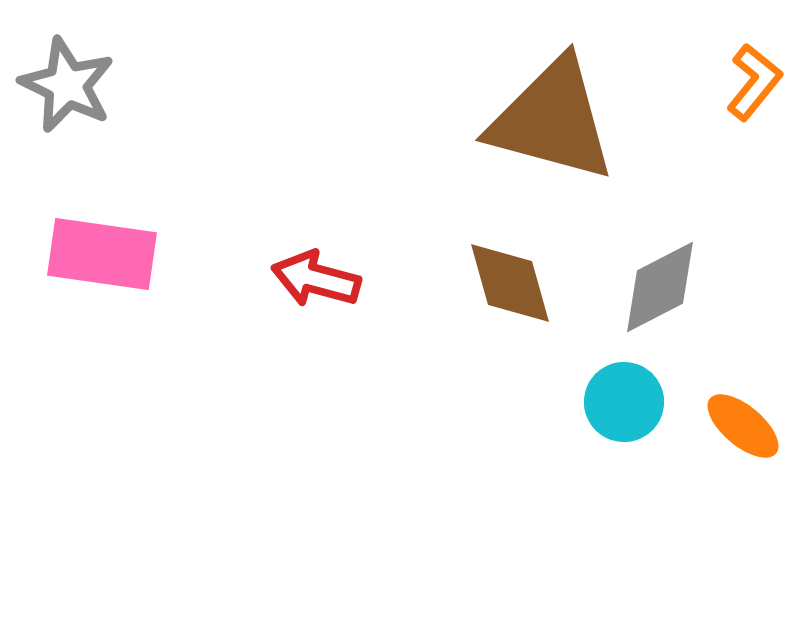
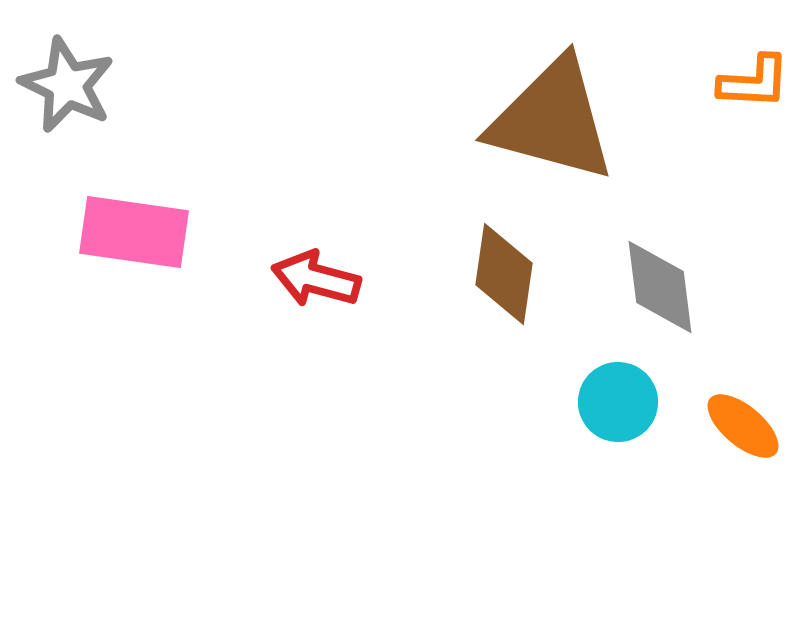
orange L-shape: rotated 54 degrees clockwise
pink rectangle: moved 32 px right, 22 px up
brown diamond: moved 6 px left, 9 px up; rotated 24 degrees clockwise
gray diamond: rotated 70 degrees counterclockwise
cyan circle: moved 6 px left
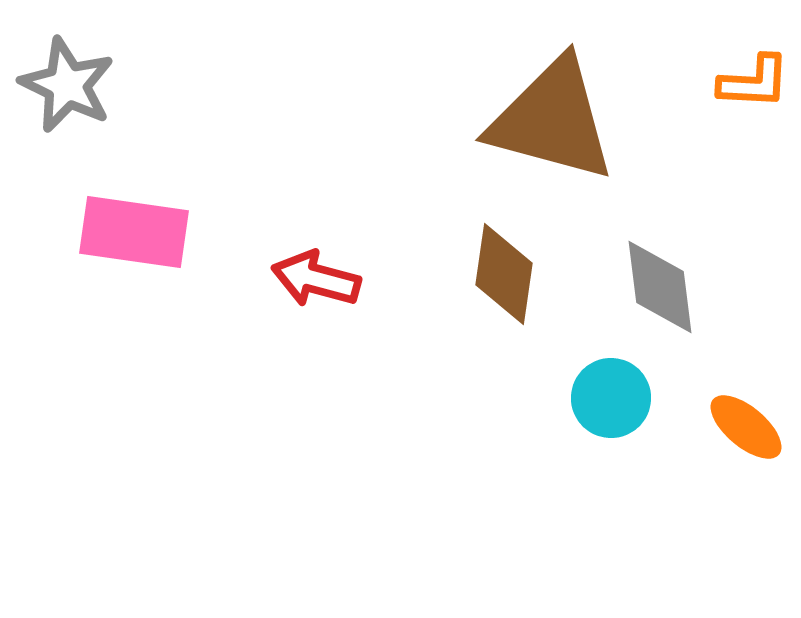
cyan circle: moved 7 px left, 4 px up
orange ellipse: moved 3 px right, 1 px down
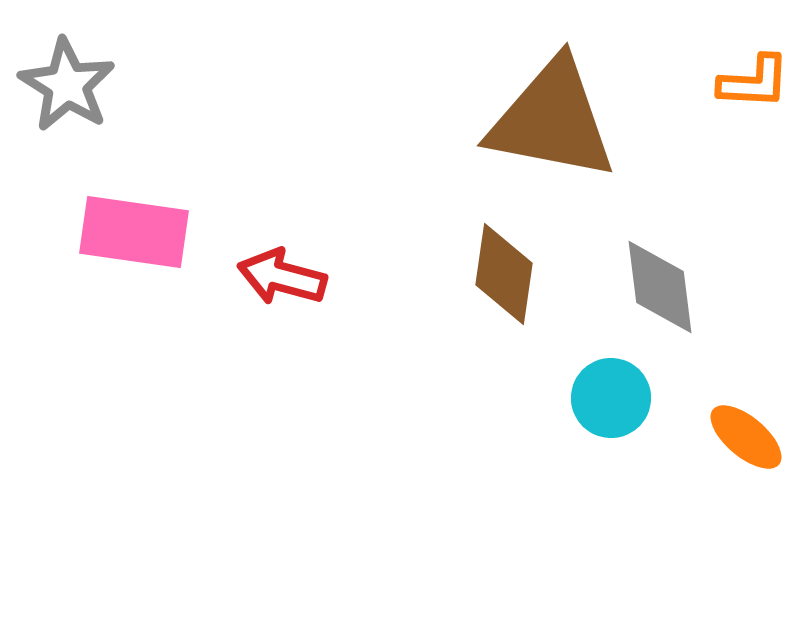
gray star: rotated 6 degrees clockwise
brown triangle: rotated 4 degrees counterclockwise
red arrow: moved 34 px left, 2 px up
orange ellipse: moved 10 px down
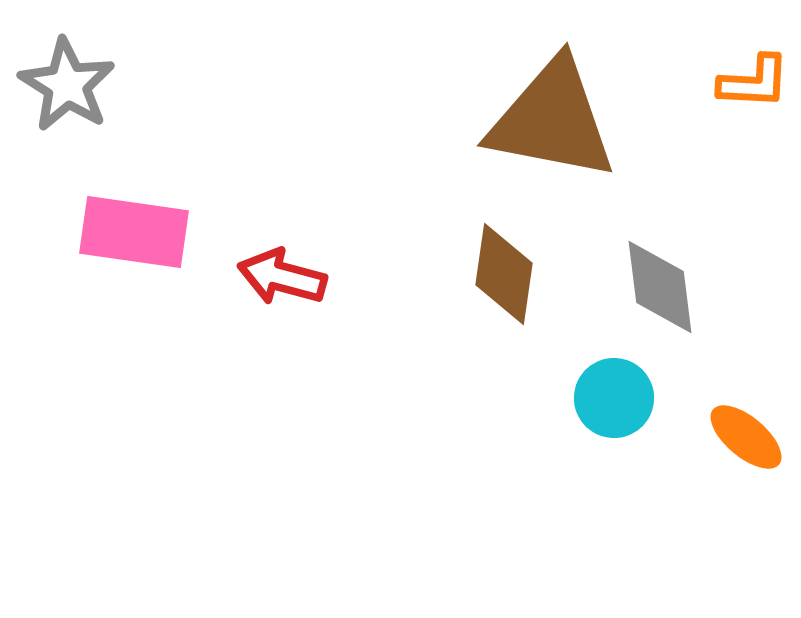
cyan circle: moved 3 px right
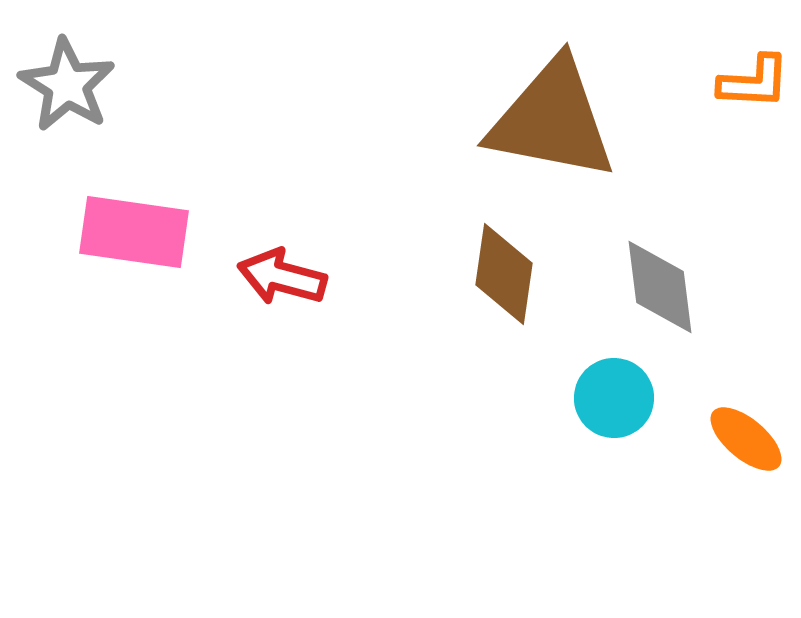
orange ellipse: moved 2 px down
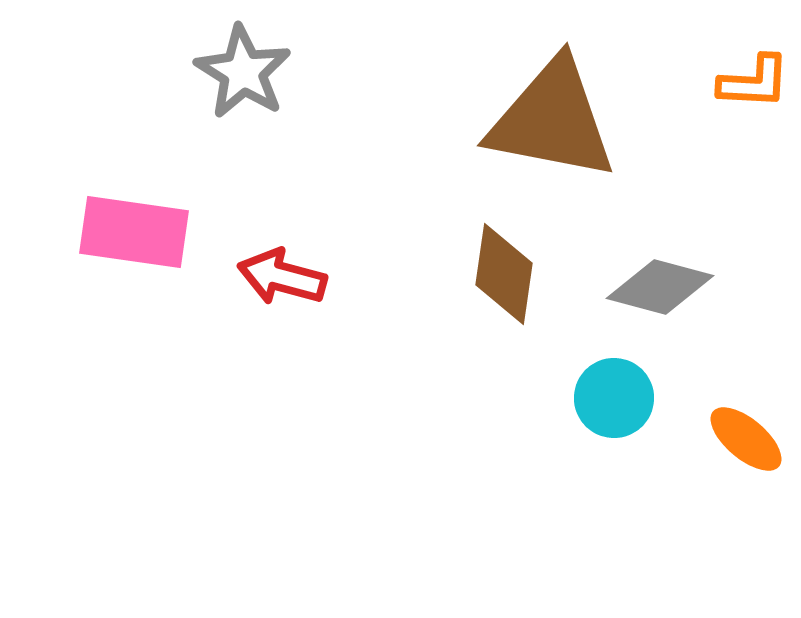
gray star: moved 176 px right, 13 px up
gray diamond: rotated 68 degrees counterclockwise
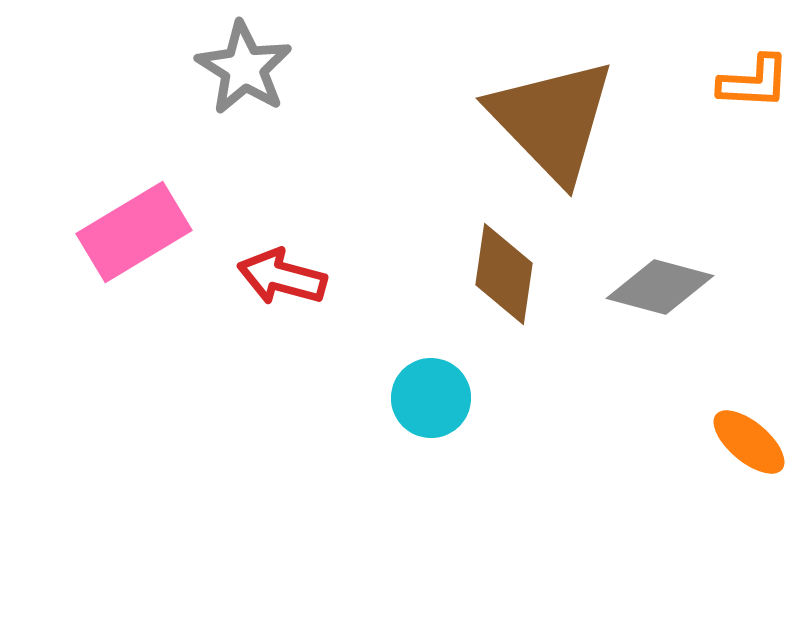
gray star: moved 1 px right, 4 px up
brown triangle: rotated 35 degrees clockwise
pink rectangle: rotated 39 degrees counterclockwise
cyan circle: moved 183 px left
orange ellipse: moved 3 px right, 3 px down
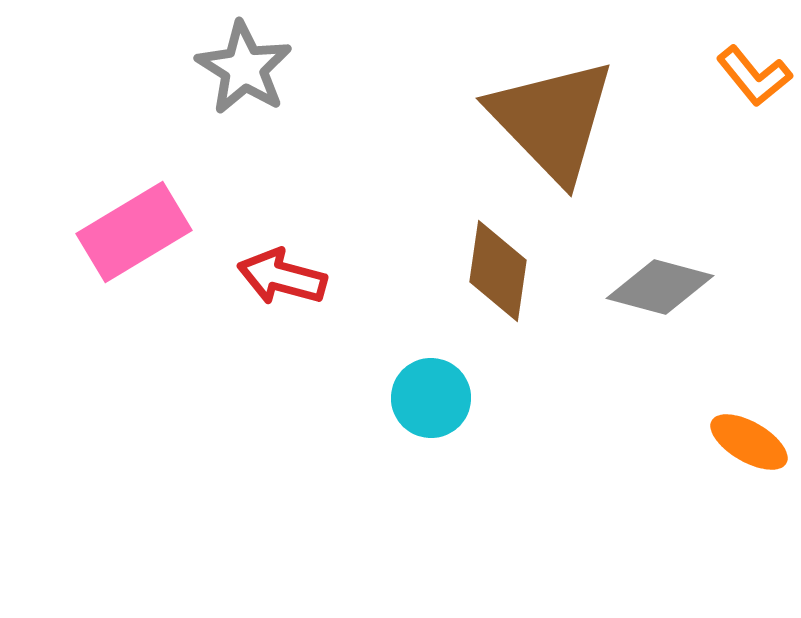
orange L-shape: moved 6 px up; rotated 48 degrees clockwise
brown diamond: moved 6 px left, 3 px up
orange ellipse: rotated 10 degrees counterclockwise
